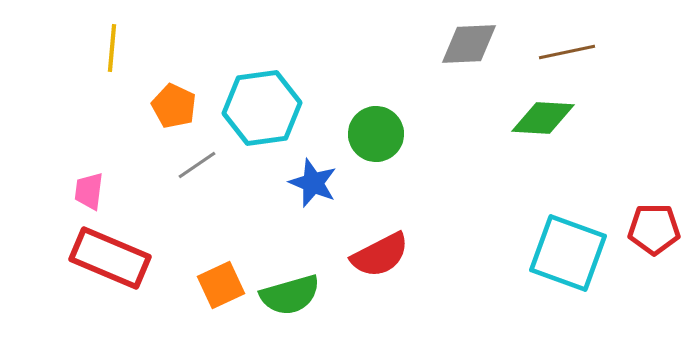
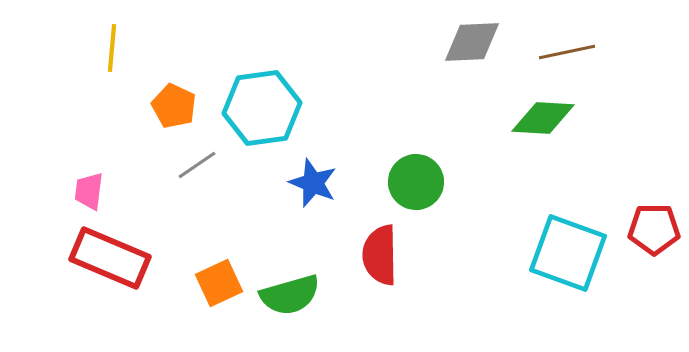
gray diamond: moved 3 px right, 2 px up
green circle: moved 40 px right, 48 px down
red semicircle: rotated 116 degrees clockwise
orange square: moved 2 px left, 2 px up
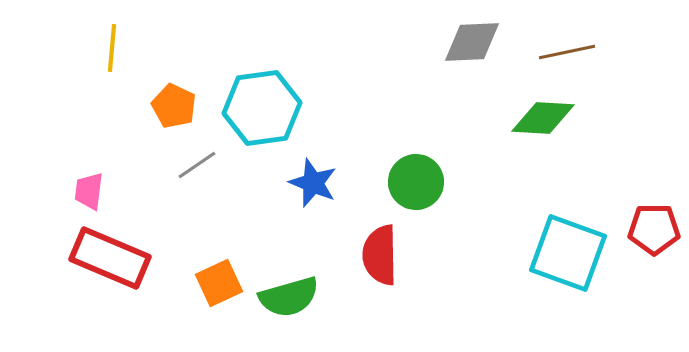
green semicircle: moved 1 px left, 2 px down
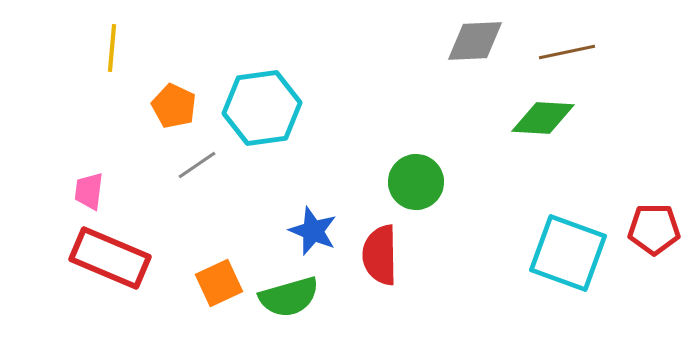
gray diamond: moved 3 px right, 1 px up
blue star: moved 48 px down
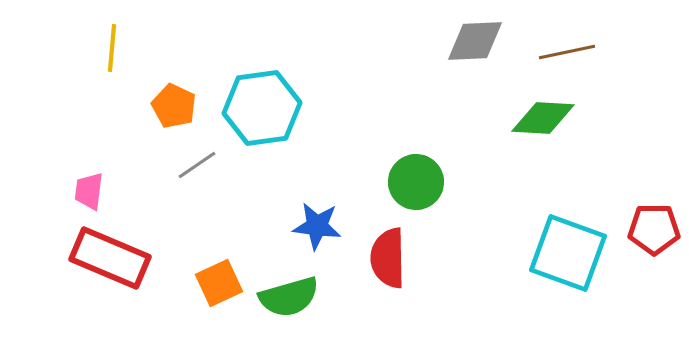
blue star: moved 4 px right, 5 px up; rotated 15 degrees counterclockwise
red semicircle: moved 8 px right, 3 px down
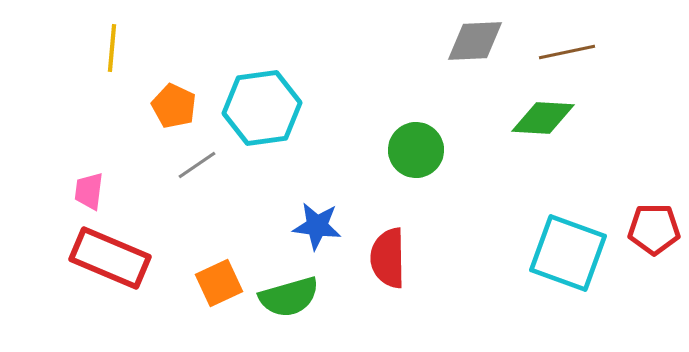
green circle: moved 32 px up
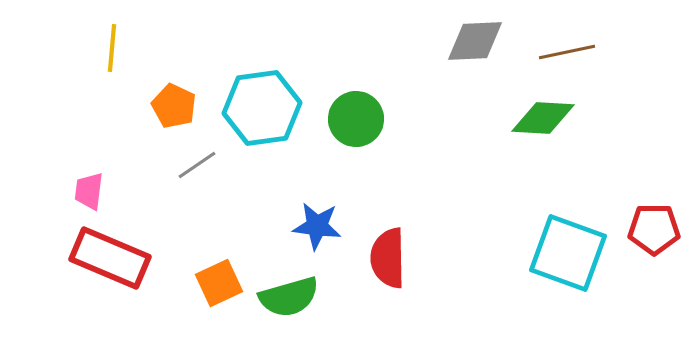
green circle: moved 60 px left, 31 px up
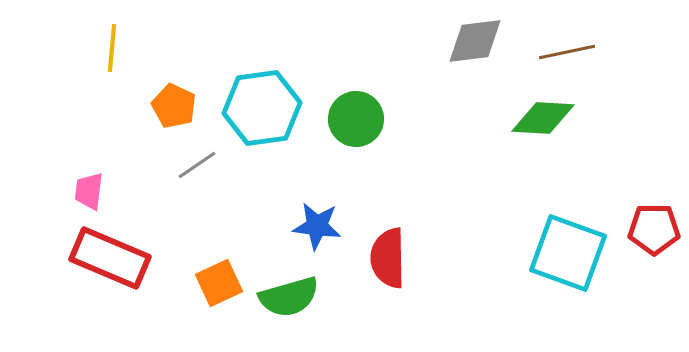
gray diamond: rotated 4 degrees counterclockwise
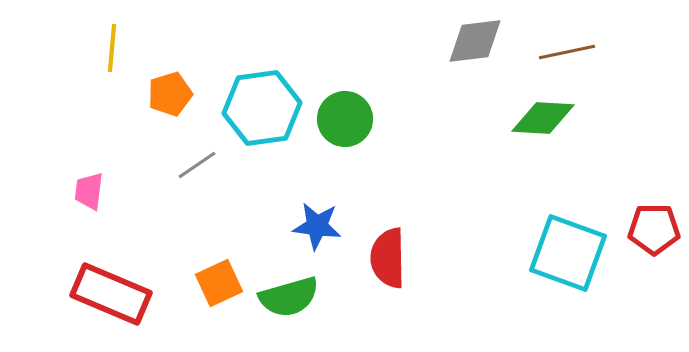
orange pentagon: moved 4 px left, 12 px up; rotated 30 degrees clockwise
green circle: moved 11 px left
red rectangle: moved 1 px right, 36 px down
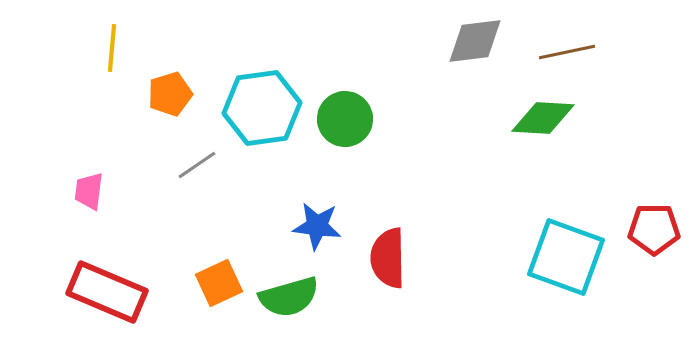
cyan square: moved 2 px left, 4 px down
red rectangle: moved 4 px left, 2 px up
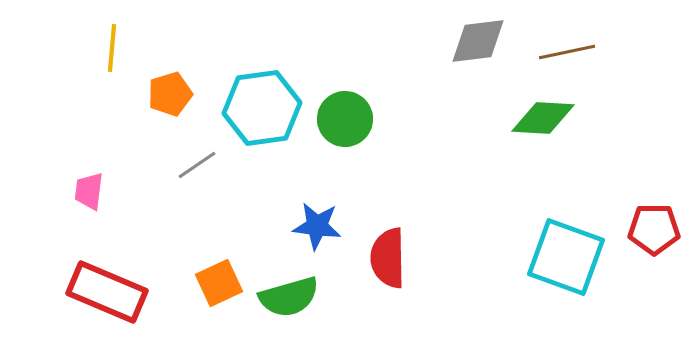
gray diamond: moved 3 px right
